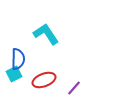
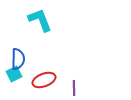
cyan L-shape: moved 6 px left, 14 px up; rotated 12 degrees clockwise
purple line: rotated 42 degrees counterclockwise
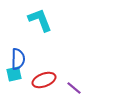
cyan square: rotated 14 degrees clockwise
purple line: rotated 49 degrees counterclockwise
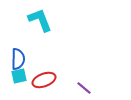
cyan square: moved 5 px right, 2 px down
purple line: moved 10 px right
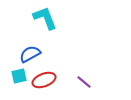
cyan L-shape: moved 5 px right, 2 px up
blue semicircle: moved 12 px right, 5 px up; rotated 120 degrees counterclockwise
purple line: moved 6 px up
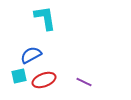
cyan L-shape: rotated 12 degrees clockwise
blue semicircle: moved 1 px right, 1 px down
purple line: rotated 14 degrees counterclockwise
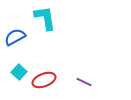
blue semicircle: moved 16 px left, 18 px up
cyan square: moved 4 px up; rotated 35 degrees counterclockwise
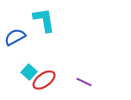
cyan L-shape: moved 1 px left, 2 px down
cyan square: moved 10 px right
red ellipse: rotated 15 degrees counterclockwise
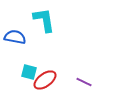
blue semicircle: rotated 40 degrees clockwise
cyan square: rotated 28 degrees counterclockwise
red ellipse: moved 1 px right
